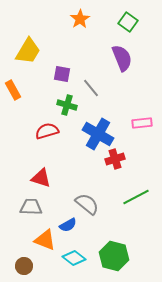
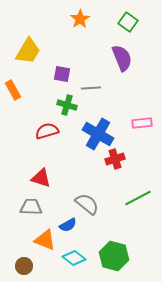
gray line: rotated 54 degrees counterclockwise
green line: moved 2 px right, 1 px down
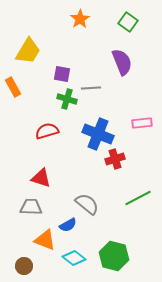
purple semicircle: moved 4 px down
orange rectangle: moved 3 px up
green cross: moved 6 px up
blue cross: rotated 8 degrees counterclockwise
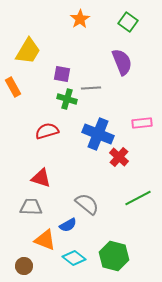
red cross: moved 4 px right, 2 px up; rotated 30 degrees counterclockwise
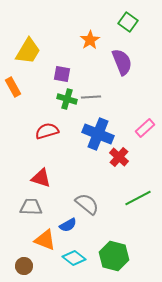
orange star: moved 10 px right, 21 px down
gray line: moved 9 px down
pink rectangle: moved 3 px right, 5 px down; rotated 36 degrees counterclockwise
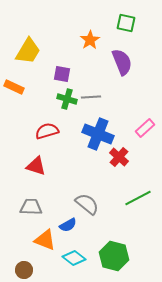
green square: moved 2 px left, 1 px down; rotated 24 degrees counterclockwise
orange rectangle: moved 1 px right; rotated 36 degrees counterclockwise
red triangle: moved 5 px left, 12 px up
brown circle: moved 4 px down
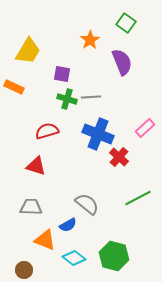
green square: rotated 24 degrees clockwise
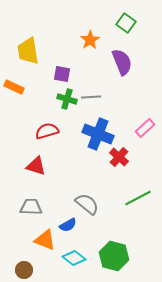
yellow trapezoid: rotated 140 degrees clockwise
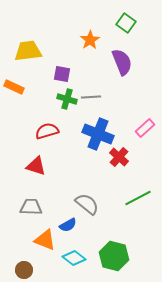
yellow trapezoid: rotated 92 degrees clockwise
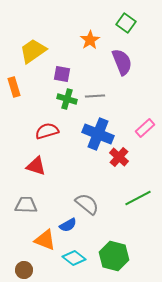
yellow trapezoid: moved 5 px right; rotated 28 degrees counterclockwise
orange rectangle: rotated 48 degrees clockwise
gray line: moved 4 px right, 1 px up
gray trapezoid: moved 5 px left, 2 px up
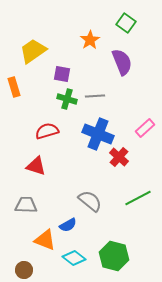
gray semicircle: moved 3 px right, 3 px up
